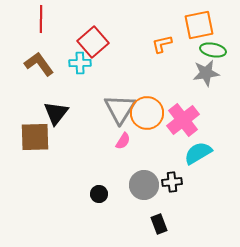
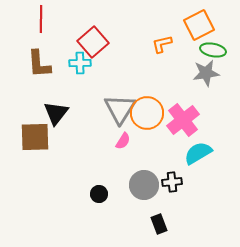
orange square: rotated 16 degrees counterclockwise
brown L-shape: rotated 148 degrees counterclockwise
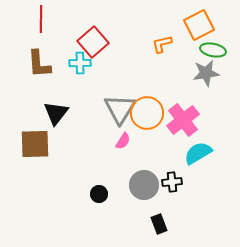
brown square: moved 7 px down
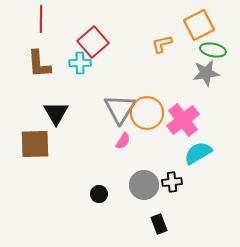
black triangle: rotated 8 degrees counterclockwise
